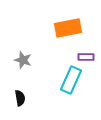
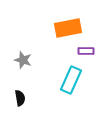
purple rectangle: moved 6 px up
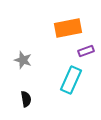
purple rectangle: rotated 21 degrees counterclockwise
black semicircle: moved 6 px right, 1 px down
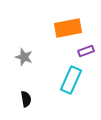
gray star: moved 1 px right, 3 px up
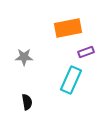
purple rectangle: moved 1 px down
gray star: rotated 18 degrees counterclockwise
black semicircle: moved 1 px right, 3 px down
